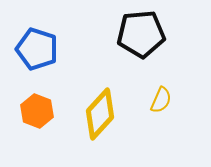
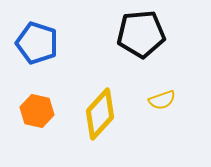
blue pentagon: moved 6 px up
yellow semicircle: moved 1 px right; rotated 48 degrees clockwise
orange hexagon: rotated 8 degrees counterclockwise
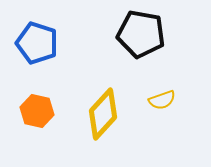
black pentagon: rotated 15 degrees clockwise
yellow diamond: moved 3 px right
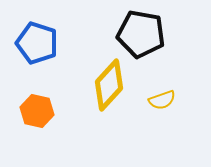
yellow diamond: moved 6 px right, 29 px up
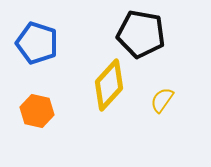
yellow semicircle: rotated 144 degrees clockwise
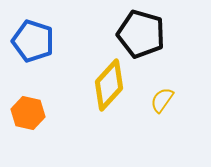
black pentagon: rotated 6 degrees clockwise
blue pentagon: moved 4 px left, 2 px up
orange hexagon: moved 9 px left, 2 px down
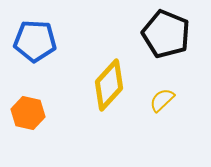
black pentagon: moved 25 px right; rotated 6 degrees clockwise
blue pentagon: moved 2 px right; rotated 15 degrees counterclockwise
yellow semicircle: rotated 12 degrees clockwise
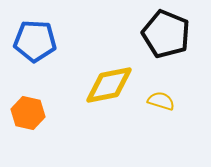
yellow diamond: rotated 36 degrees clockwise
yellow semicircle: moved 1 px left, 1 px down; rotated 60 degrees clockwise
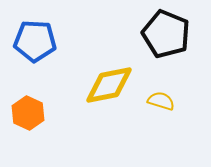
orange hexagon: rotated 12 degrees clockwise
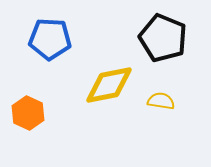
black pentagon: moved 3 px left, 4 px down
blue pentagon: moved 15 px right, 2 px up
yellow semicircle: rotated 8 degrees counterclockwise
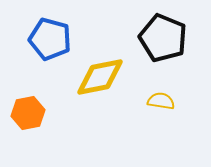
blue pentagon: rotated 12 degrees clockwise
yellow diamond: moved 9 px left, 8 px up
orange hexagon: rotated 24 degrees clockwise
